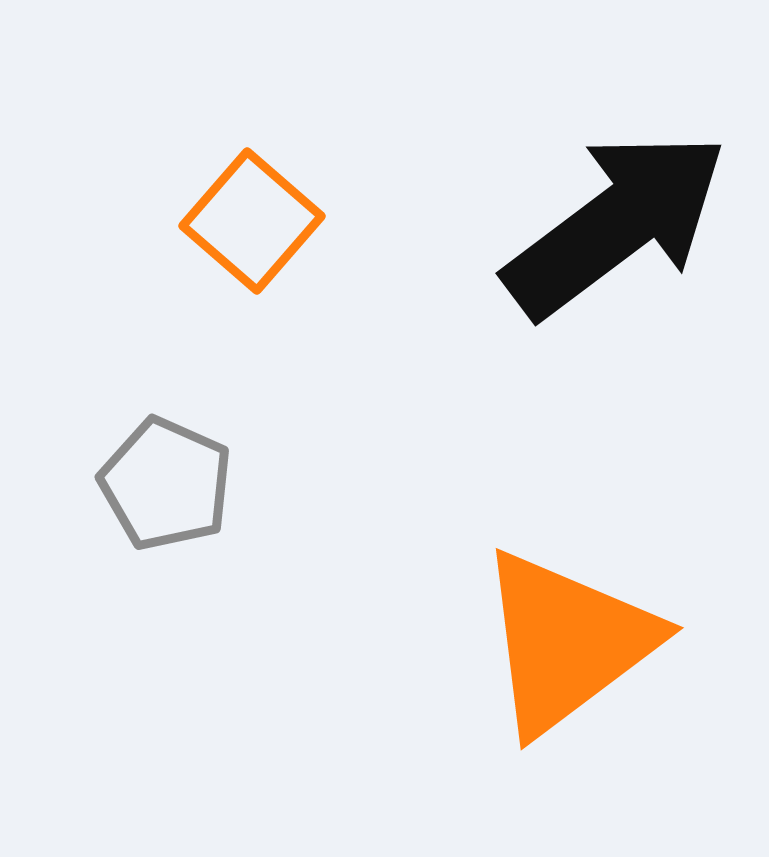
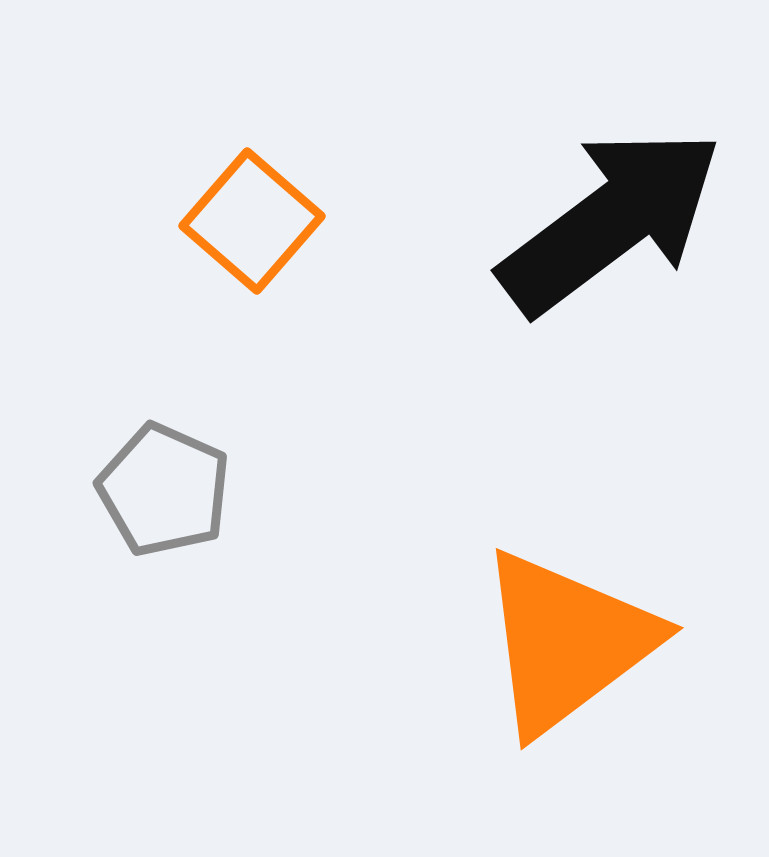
black arrow: moved 5 px left, 3 px up
gray pentagon: moved 2 px left, 6 px down
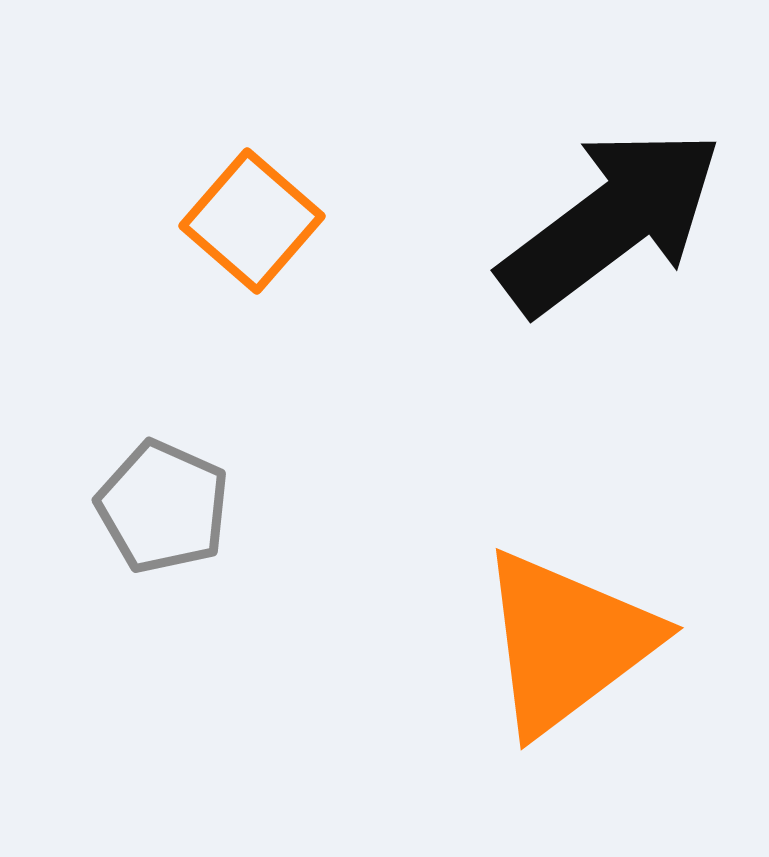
gray pentagon: moved 1 px left, 17 px down
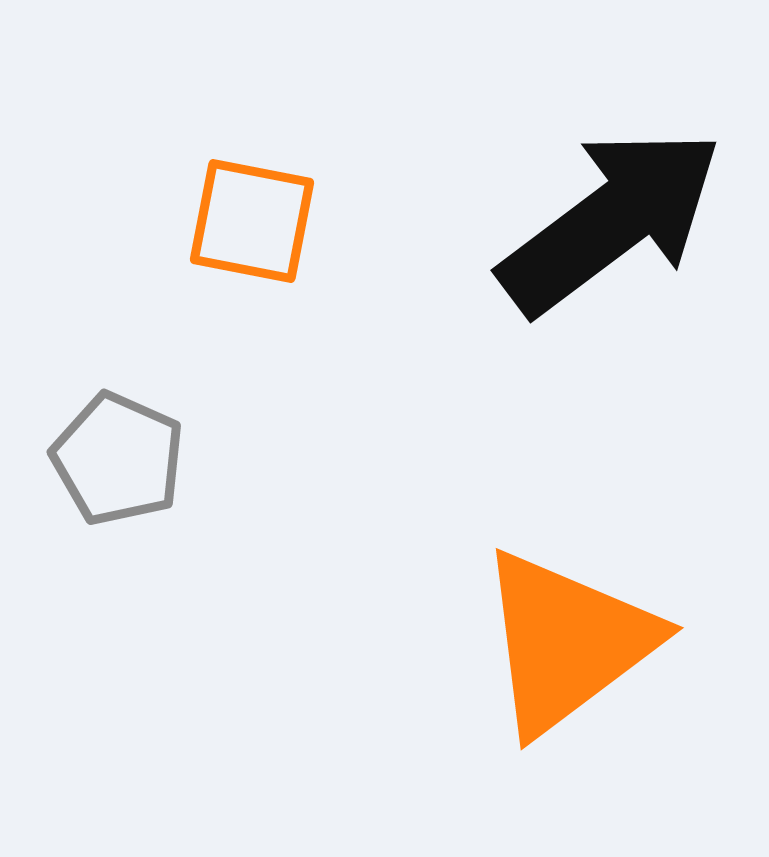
orange square: rotated 30 degrees counterclockwise
gray pentagon: moved 45 px left, 48 px up
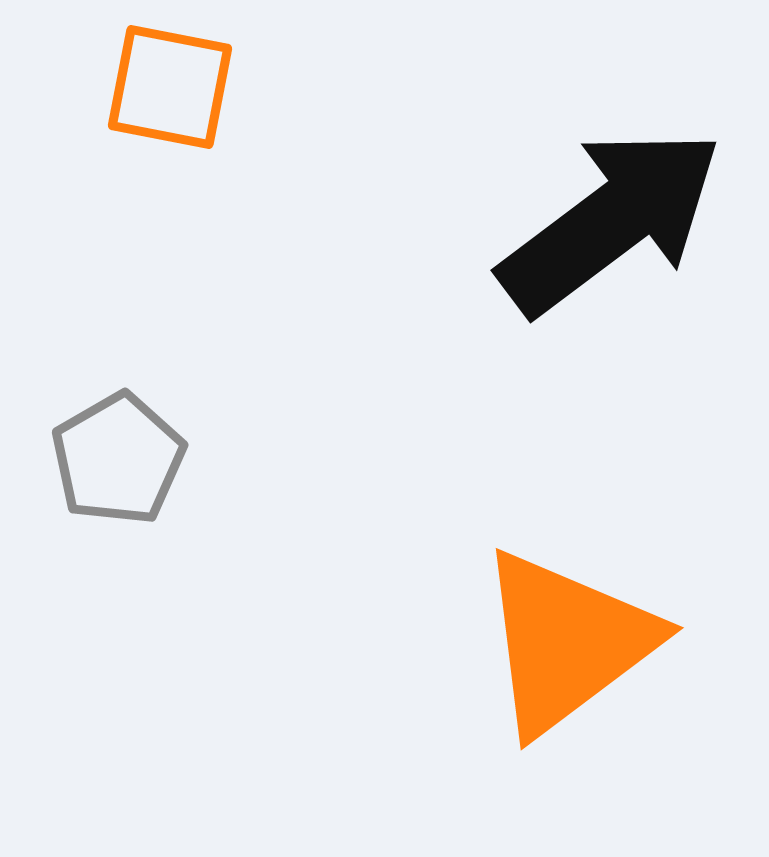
orange square: moved 82 px left, 134 px up
gray pentagon: rotated 18 degrees clockwise
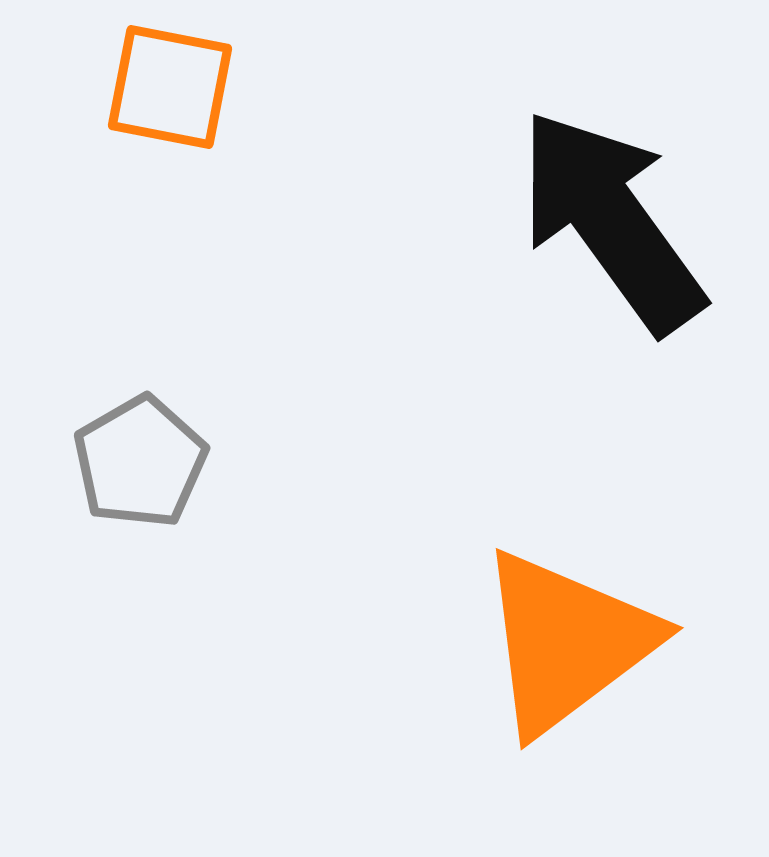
black arrow: rotated 89 degrees counterclockwise
gray pentagon: moved 22 px right, 3 px down
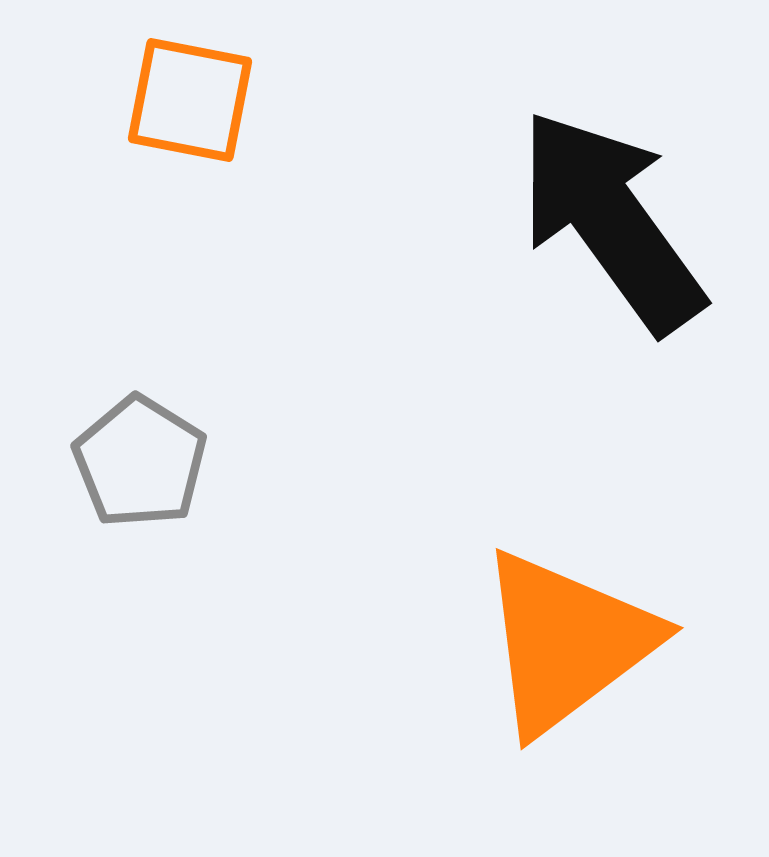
orange square: moved 20 px right, 13 px down
gray pentagon: rotated 10 degrees counterclockwise
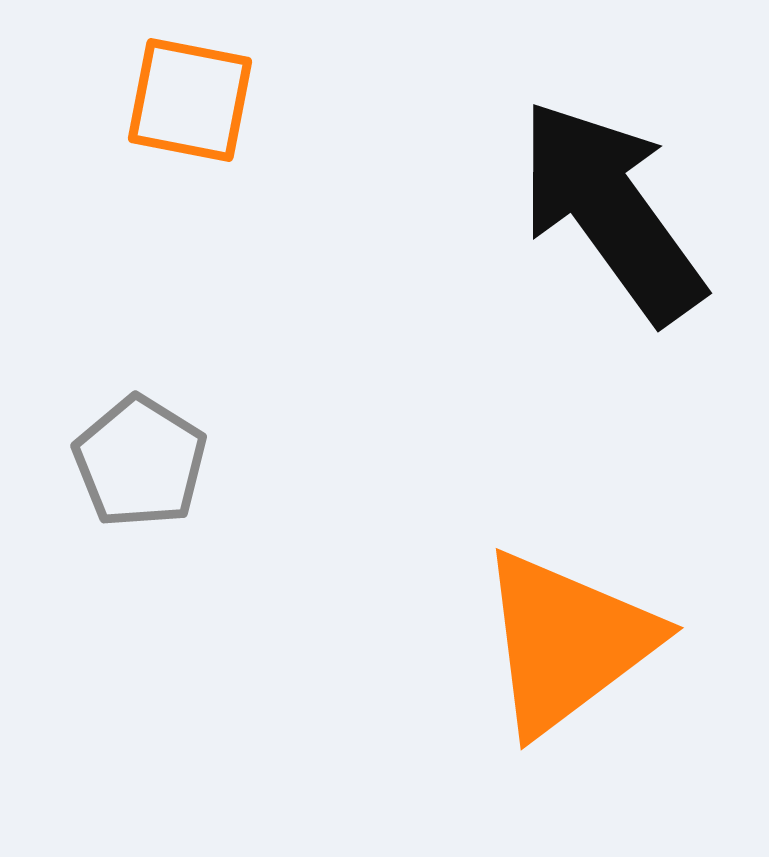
black arrow: moved 10 px up
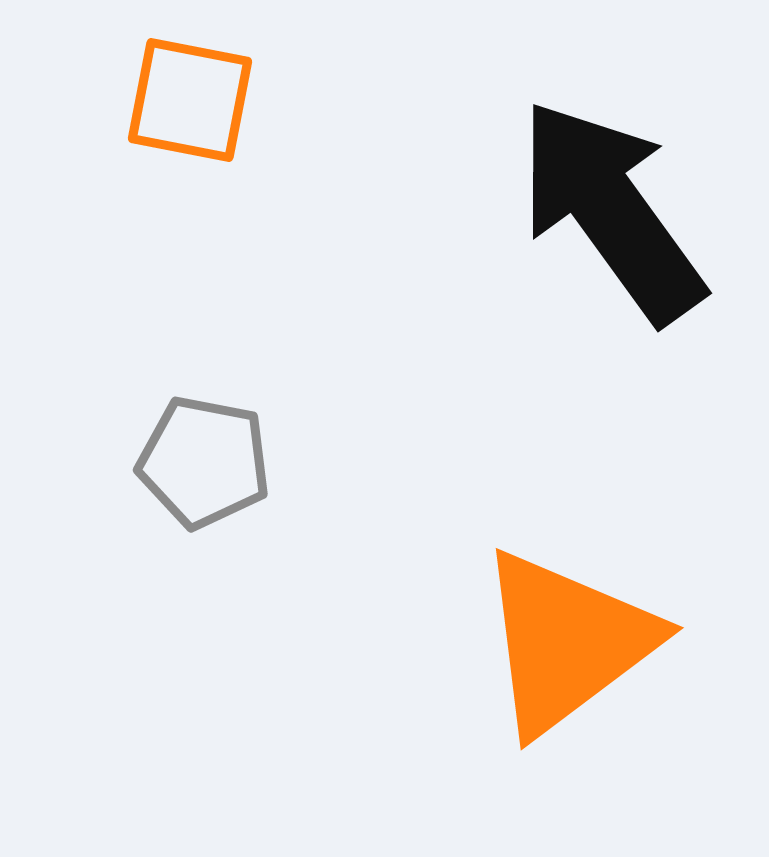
gray pentagon: moved 64 px right; rotated 21 degrees counterclockwise
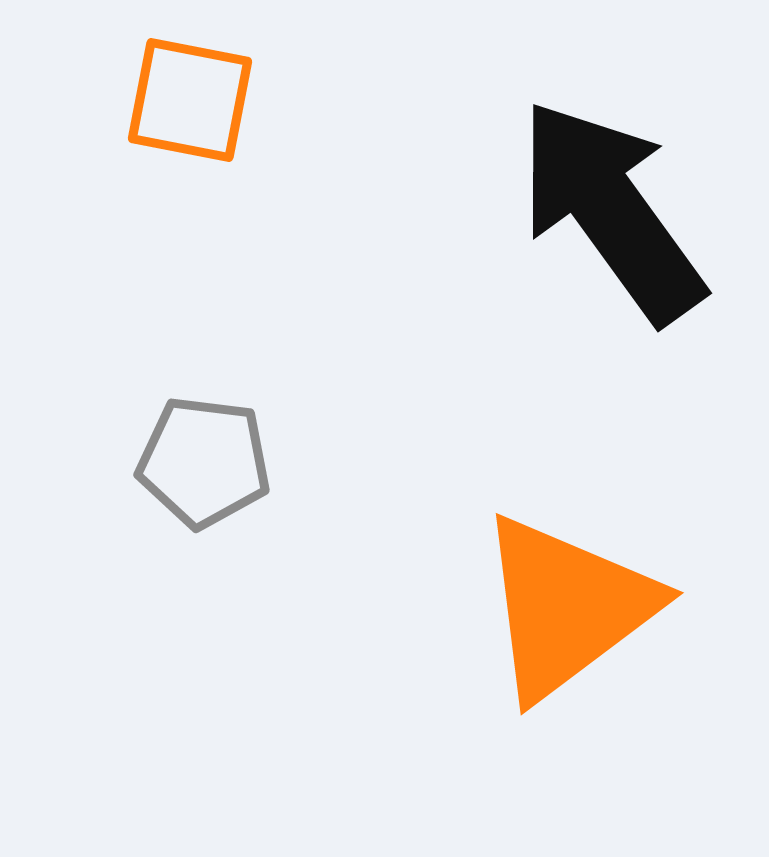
gray pentagon: rotated 4 degrees counterclockwise
orange triangle: moved 35 px up
